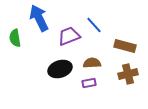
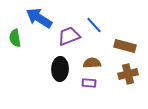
blue arrow: rotated 32 degrees counterclockwise
black ellipse: rotated 70 degrees counterclockwise
purple rectangle: rotated 16 degrees clockwise
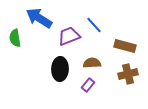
purple rectangle: moved 1 px left, 2 px down; rotated 56 degrees counterclockwise
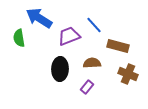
green semicircle: moved 4 px right
brown rectangle: moved 7 px left
brown cross: rotated 36 degrees clockwise
purple rectangle: moved 1 px left, 2 px down
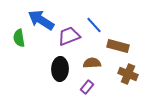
blue arrow: moved 2 px right, 2 px down
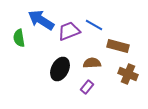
blue line: rotated 18 degrees counterclockwise
purple trapezoid: moved 5 px up
black ellipse: rotated 25 degrees clockwise
